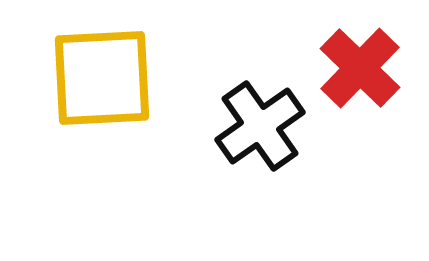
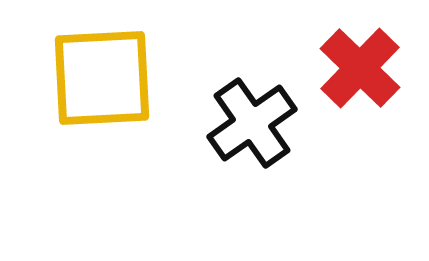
black cross: moved 8 px left, 3 px up
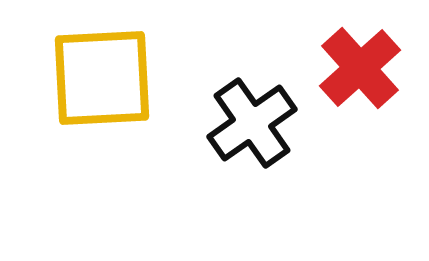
red cross: rotated 4 degrees clockwise
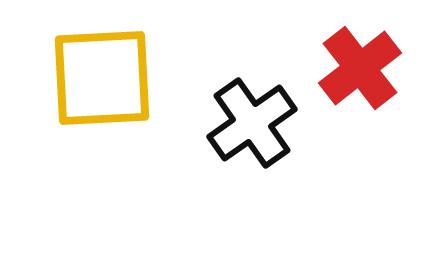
red cross: rotated 4 degrees clockwise
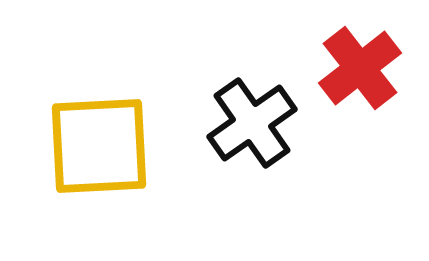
yellow square: moved 3 px left, 68 px down
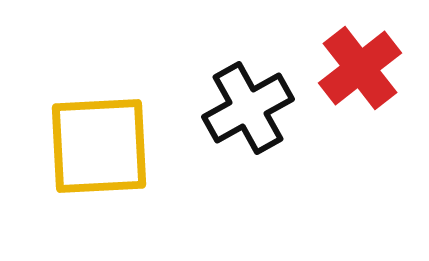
black cross: moved 4 px left, 15 px up; rotated 6 degrees clockwise
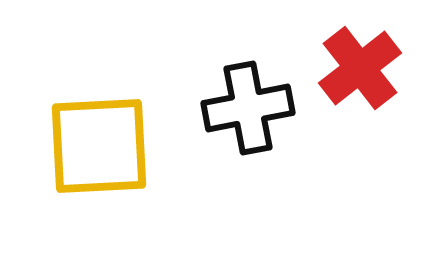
black cross: rotated 18 degrees clockwise
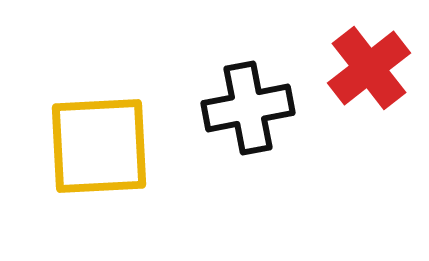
red cross: moved 9 px right
